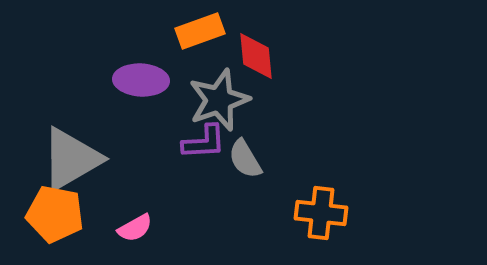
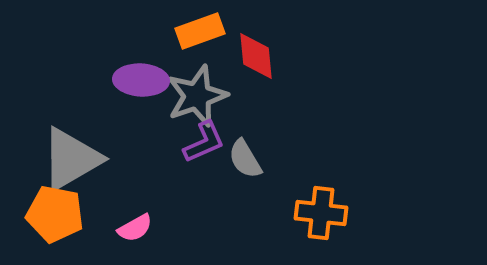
gray star: moved 22 px left, 4 px up
purple L-shape: rotated 21 degrees counterclockwise
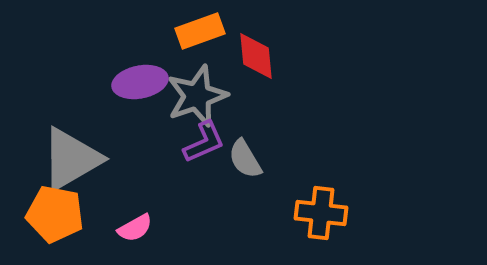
purple ellipse: moved 1 px left, 2 px down; rotated 14 degrees counterclockwise
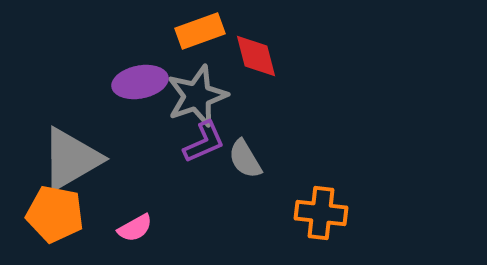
red diamond: rotated 9 degrees counterclockwise
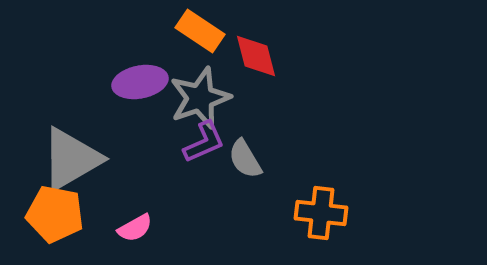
orange rectangle: rotated 54 degrees clockwise
gray star: moved 3 px right, 2 px down
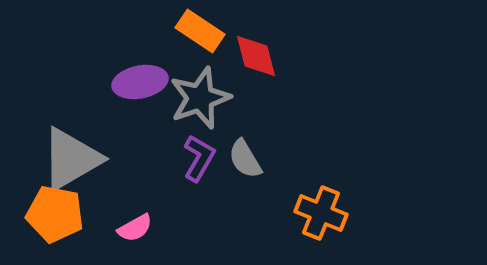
purple L-shape: moved 5 px left, 16 px down; rotated 36 degrees counterclockwise
orange cross: rotated 15 degrees clockwise
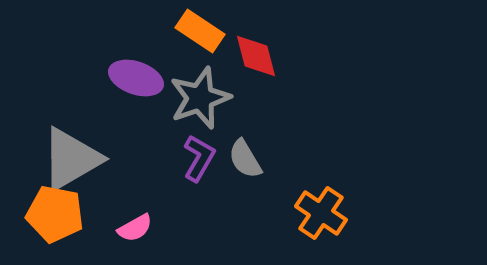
purple ellipse: moved 4 px left, 4 px up; rotated 30 degrees clockwise
orange cross: rotated 12 degrees clockwise
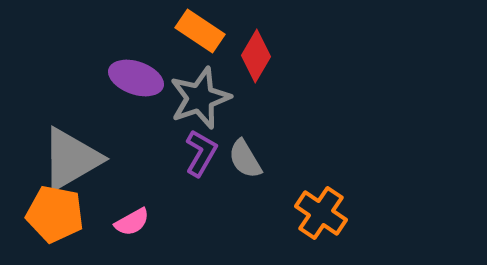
red diamond: rotated 45 degrees clockwise
purple L-shape: moved 2 px right, 5 px up
pink semicircle: moved 3 px left, 6 px up
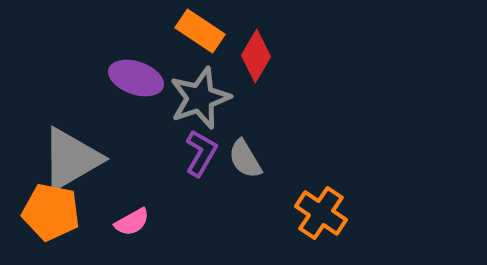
orange pentagon: moved 4 px left, 2 px up
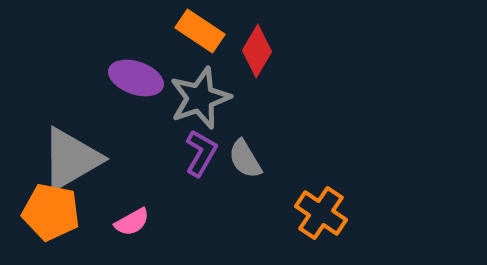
red diamond: moved 1 px right, 5 px up
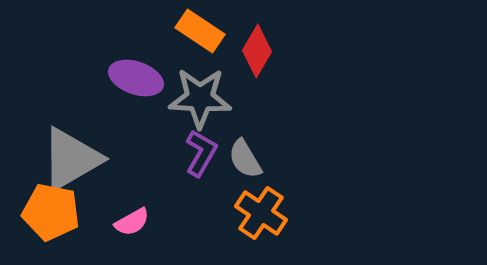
gray star: rotated 22 degrees clockwise
orange cross: moved 60 px left
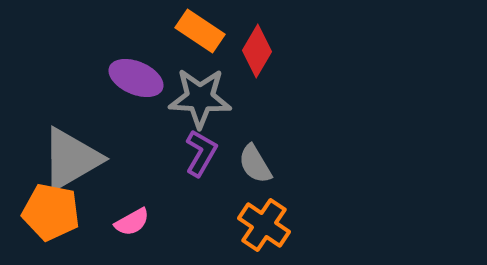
purple ellipse: rotated 4 degrees clockwise
gray semicircle: moved 10 px right, 5 px down
orange cross: moved 3 px right, 12 px down
